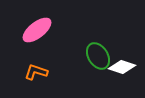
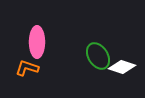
pink ellipse: moved 12 px down; rotated 52 degrees counterclockwise
orange L-shape: moved 9 px left, 4 px up
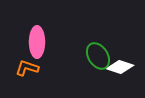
white diamond: moved 2 px left
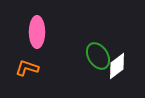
pink ellipse: moved 10 px up
white diamond: moved 3 px left, 1 px up; rotated 56 degrees counterclockwise
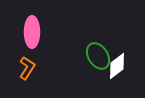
pink ellipse: moved 5 px left
orange L-shape: rotated 105 degrees clockwise
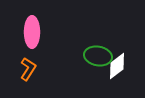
green ellipse: rotated 48 degrees counterclockwise
orange L-shape: moved 1 px right, 1 px down
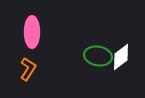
white diamond: moved 4 px right, 9 px up
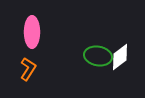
white diamond: moved 1 px left
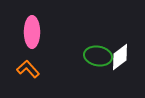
orange L-shape: rotated 75 degrees counterclockwise
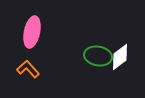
pink ellipse: rotated 12 degrees clockwise
